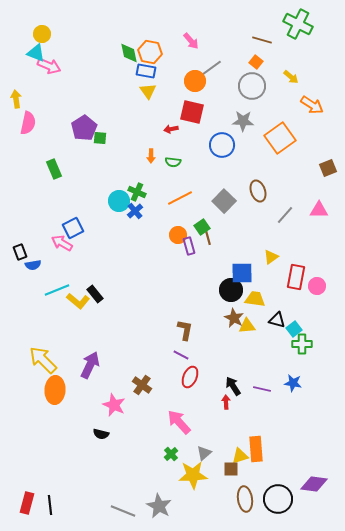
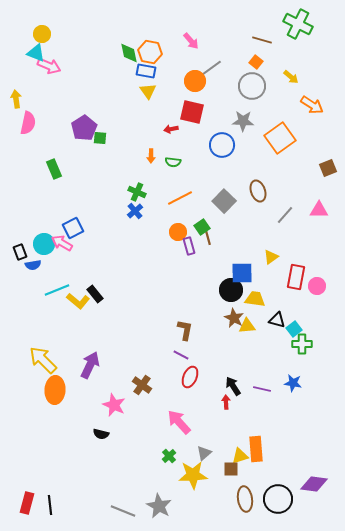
cyan circle at (119, 201): moved 75 px left, 43 px down
orange circle at (178, 235): moved 3 px up
green cross at (171, 454): moved 2 px left, 2 px down
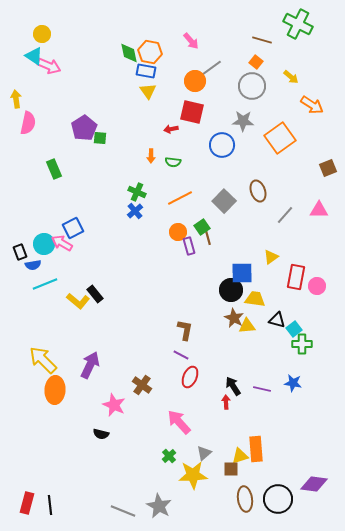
cyan triangle at (36, 53): moved 2 px left, 3 px down; rotated 12 degrees clockwise
cyan line at (57, 290): moved 12 px left, 6 px up
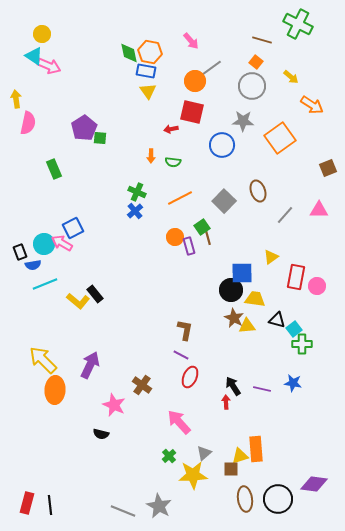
orange circle at (178, 232): moved 3 px left, 5 px down
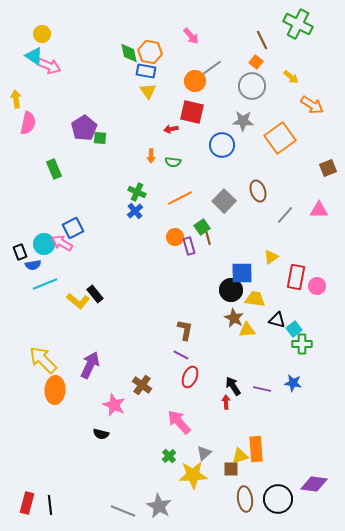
brown line at (262, 40): rotated 48 degrees clockwise
pink arrow at (191, 41): moved 5 px up
yellow triangle at (247, 326): moved 4 px down
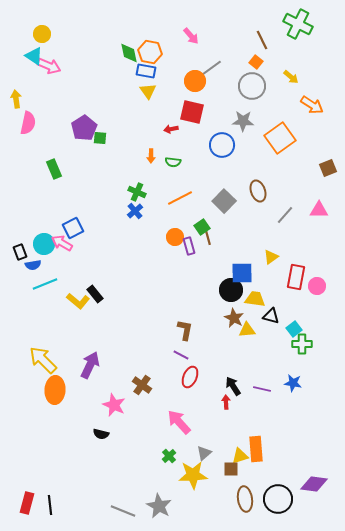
black triangle at (277, 320): moved 6 px left, 4 px up
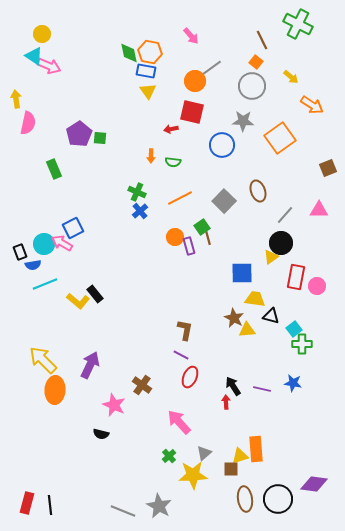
purple pentagon at (84, 128): moved 5 px left, 6 px down
blue cross at (135, 211): moved 5 px right
black circle at (231, 290): moved 50 px right, 47 px up
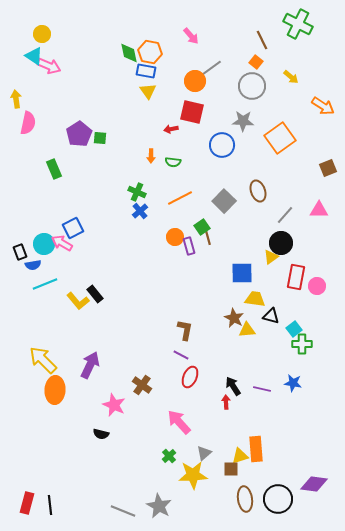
orange arrow at (312, 105): moved 11 px right, 1 px down
yellow L-shape at (78, 301): rotated 10 degrees clockwise
